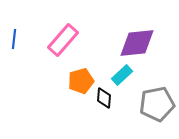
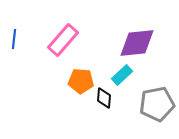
orange pentagon: rotated 20 degrees clockwise
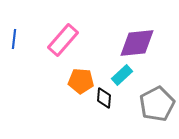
gray pentagon: rotated 16 degrees counterclockwise
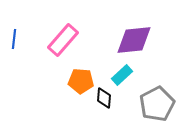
purple diamond: moved 3 px left, 3 px up
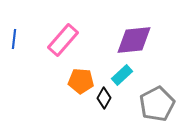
black diamond: rotated 25 degrees clockwise
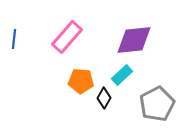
pink rectangle: moved 4 px right, 3 px up
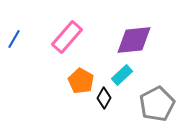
blue line: rotated 24 degrees clockwise
orange pentagon: rotated 25 degrees clockwise
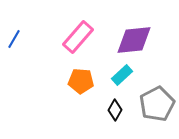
pink rectangle: moved 11 px right
orange pentagon: rotated 25 degrees counterclockwise
black diamond: moved 11 px right, 12 px down
